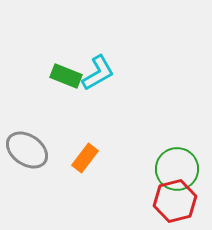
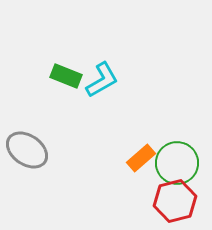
cyan L-shape: moved 4 px right, 7 px down
orange rectangle: moved 56 px right; rotated 12 degrees clockwise
green circle: moved 6 px up
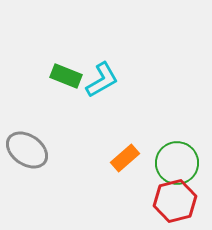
orange rectangle: moved 16 px left
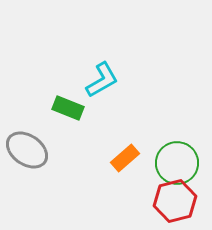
green rectangle: moved 2 px right, 32 px down
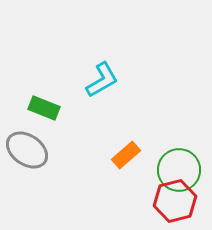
green rectangle: moved 24 px left
orange rectangle: moved 1 px right, 3 px up
green circle: moved 2 px right, 7 px down
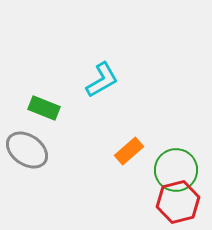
orange rectangle: moved 3 px right, 4 px up
green circle: moved 3 px left
red hexagon: moved 3 px right, 1 px down
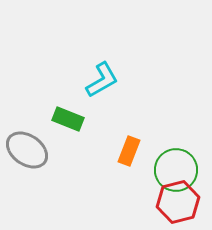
green rectangle: moved 24 px right, 11 px down
orange rectangle: rotated 28 degrees counterclockwise
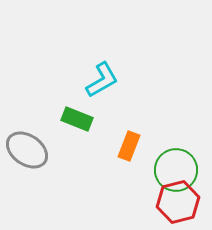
green rectangle: moved 9 px right
orange rectangle: moved 5 px up
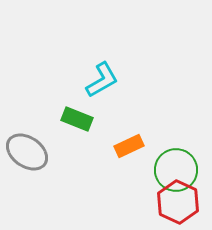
orange rectangle: rotated 44 degrees clockwise
gray ellipse: moved 2 px down
red hexagon: rotated 21 degrees counterclockwise
